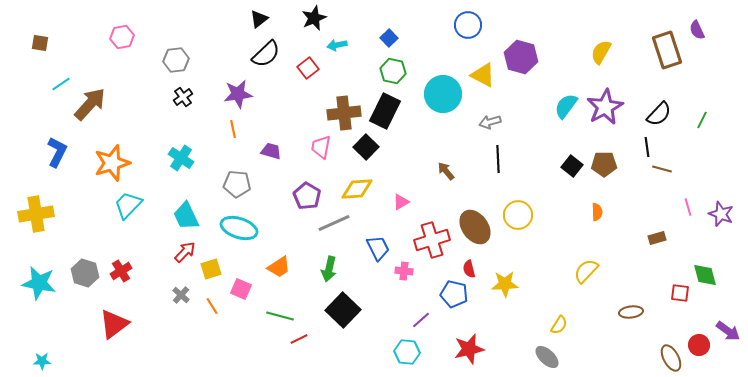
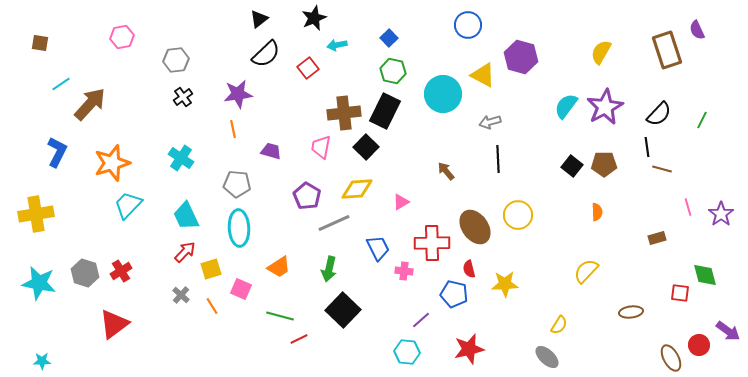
purple star at (721, 214): rotated 15 degrees clockwise
cyan ellipse at (239, 228): rotated 69 degrees clockwise
red cross at (432, 240): moved 3 px down; rotated 16 degrees clockwise
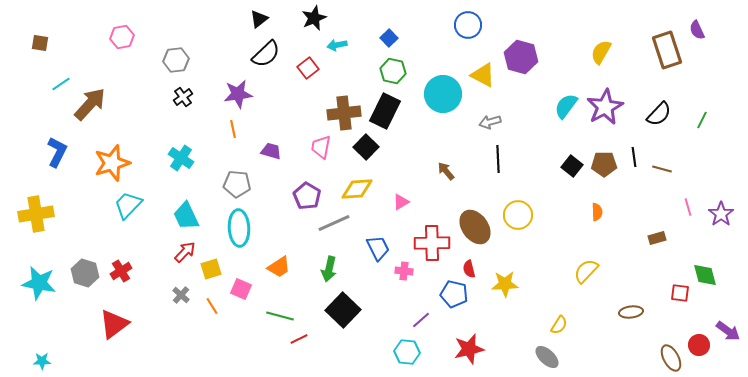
black line at (647, 147): moved 13 px left, 10 px down
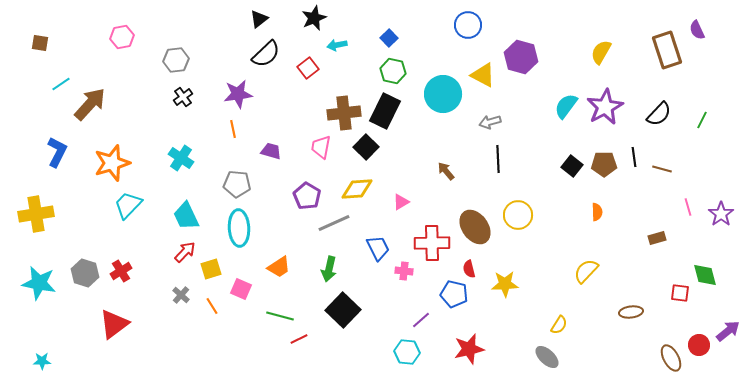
purple arrow at (728, 331): rotated 75 degrees counterclockwise
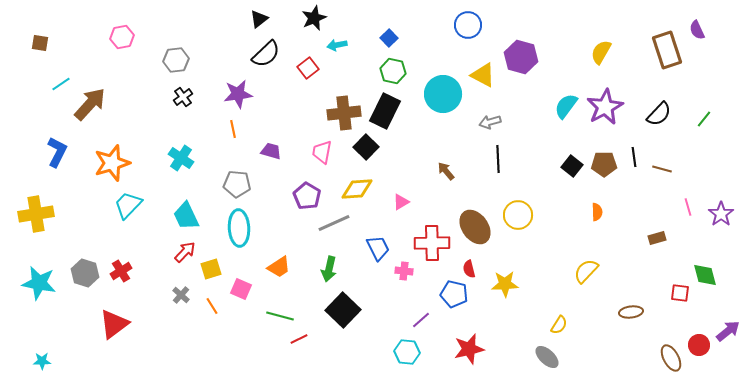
green line at (702, 120): moved 2 px right, 1 px up; rotated 12 degrees clockwise
pink trapezoid at (321, 147): moved 1 px right, 5 px down
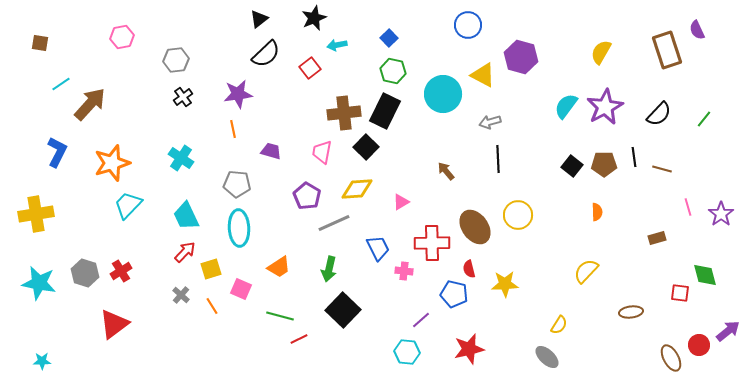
red square at (308, 68): moved 2 px right
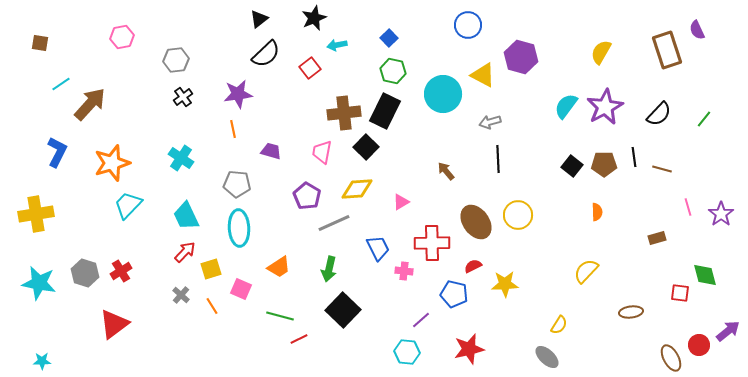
brown ellipse at (475, 227): moved 1 px right, 5 px up
red semicircle at (469, 269): moved 4 px right, 3 px up; rotated 78 degrees clockwise
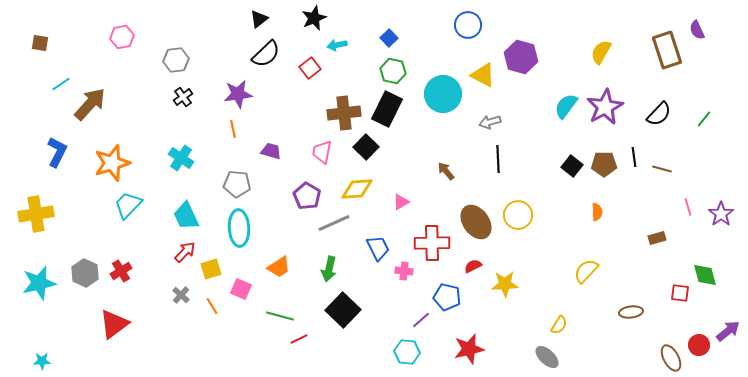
black rectangle at (385, 111): moved 2 px right, 2 px up
gray hexagon at (85, 273): rotated 8 degrees clockwise
cyan star at (39, 283): rotated 24 degrees counterclockwise
blue pentagon at (454, 294): moved 7 px left, 3 px down
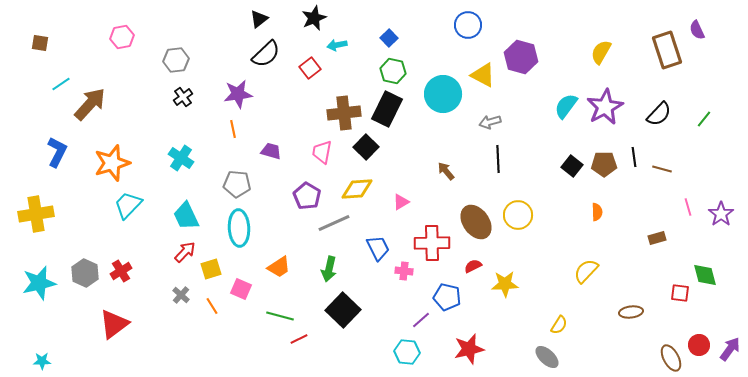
purple arrow at (728, 331): moved 2 px right, 18 px down; rotated 15 degrees counterclockwise
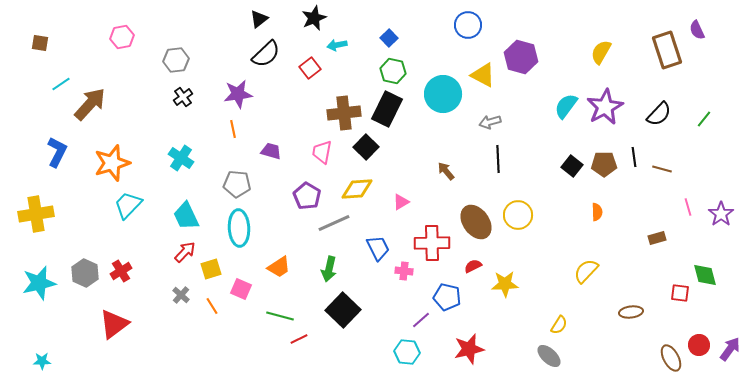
gray ellipse at (547, 357): moved 2 px right, 1 px up
